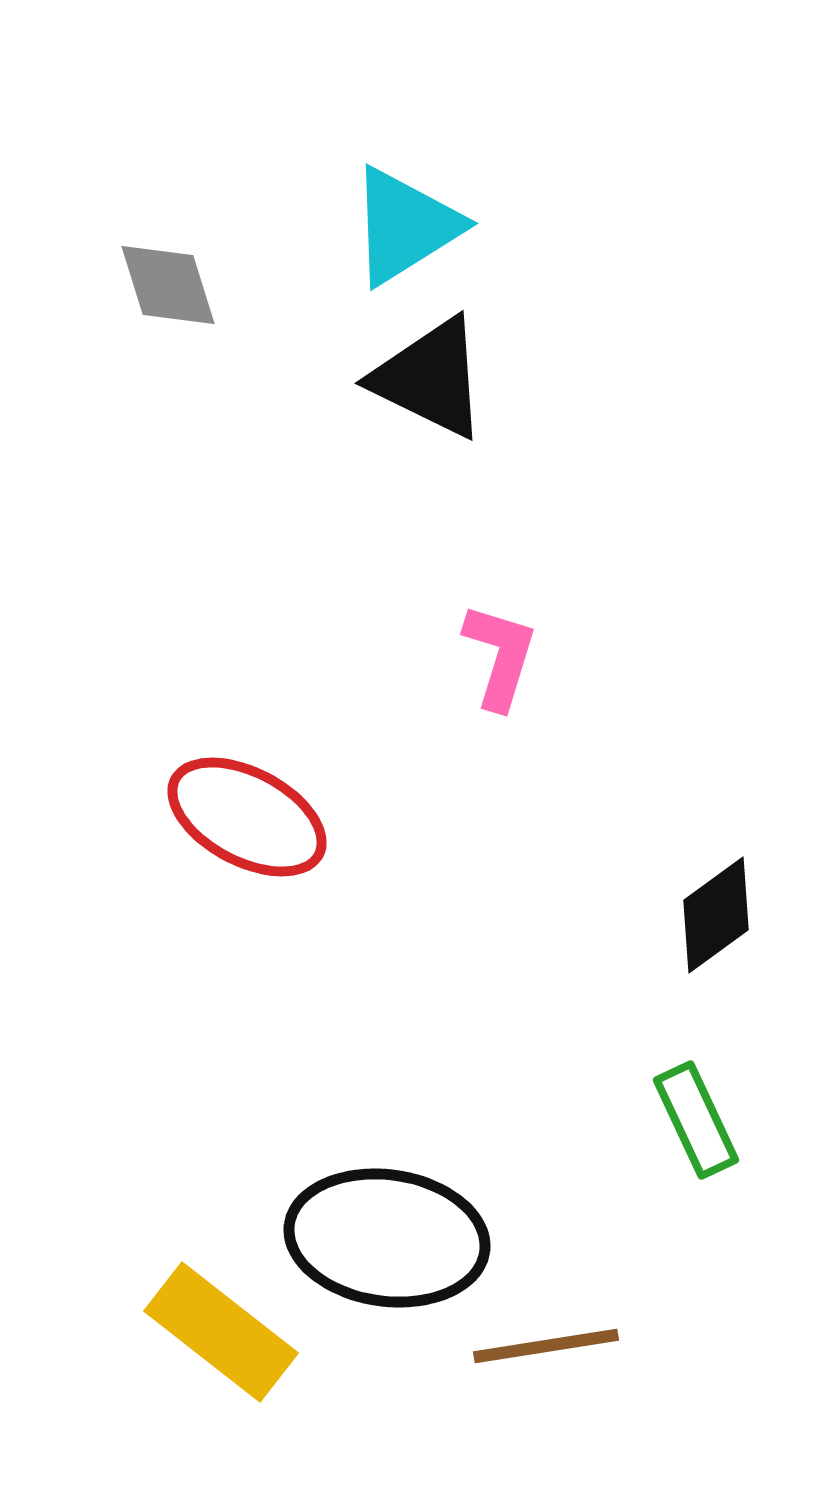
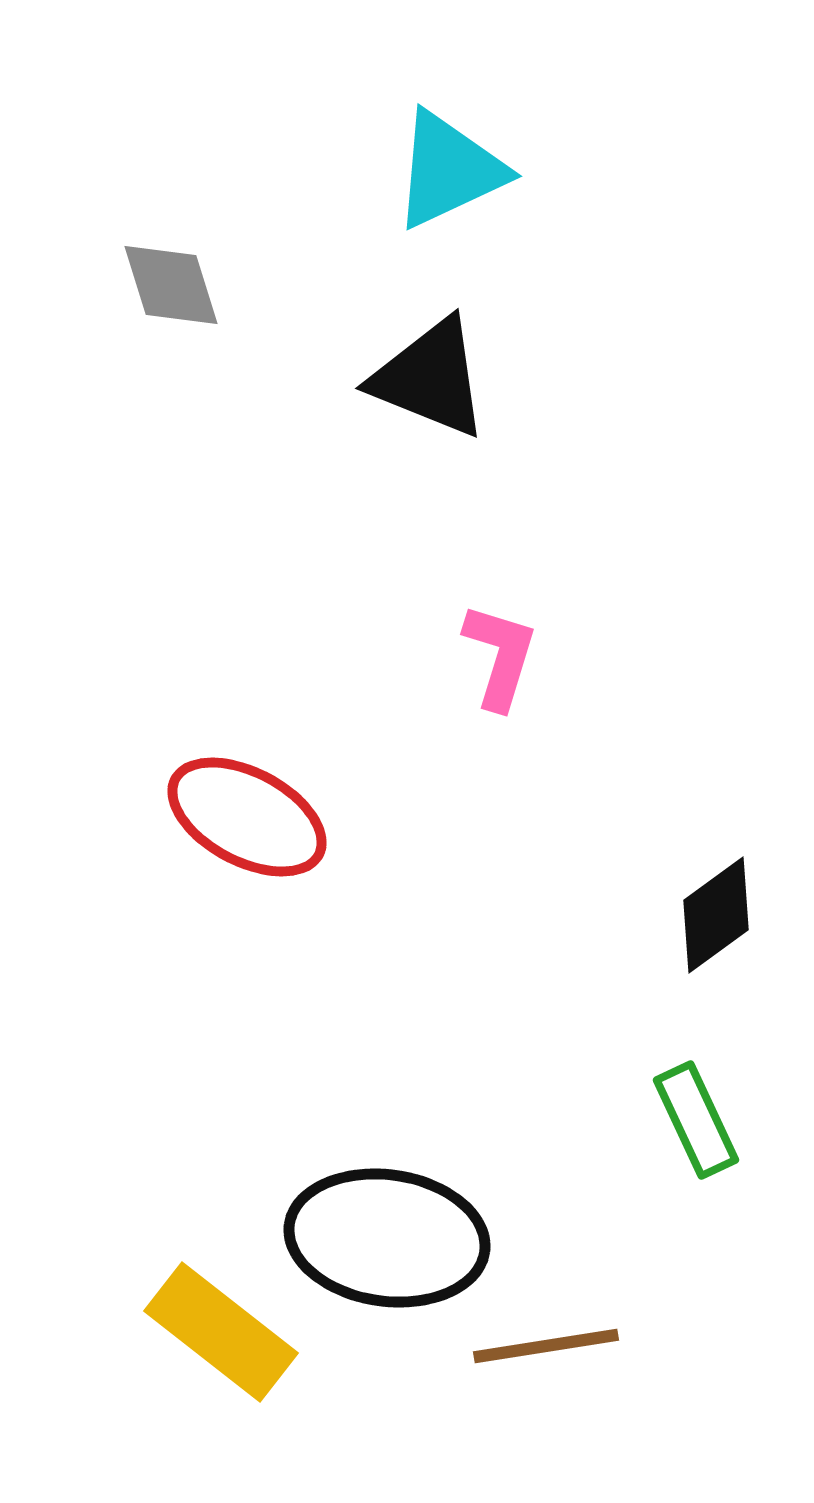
cyan triangle: moved 44 px right, 56 px up; rotated 7 degrees clockwise
gray diamond: moved 3 px right
black triangle: rotated 4 degrees counterclockwise
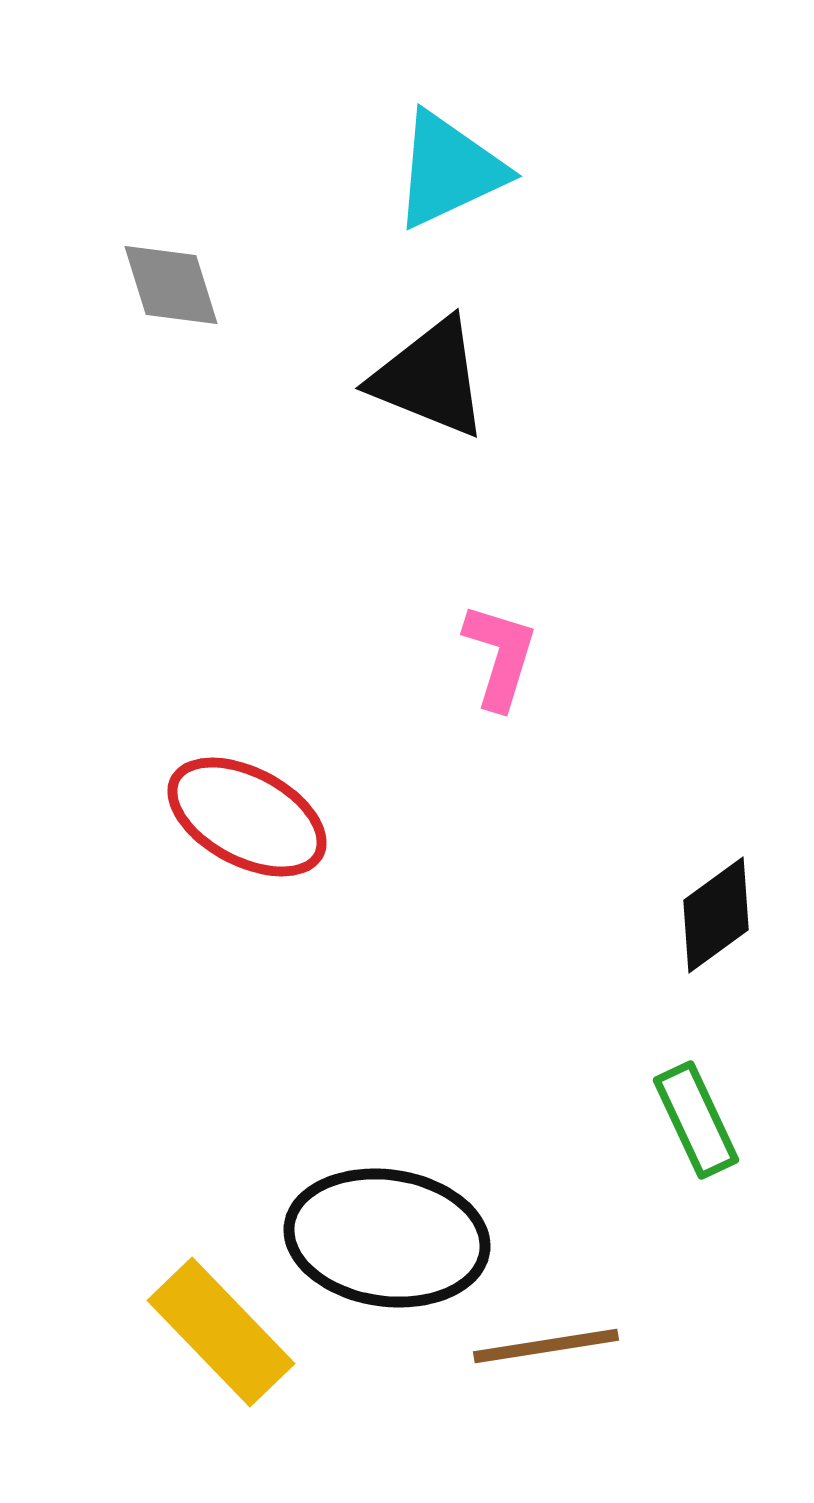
yellow rectangle: rotated 8 degrees clockwise
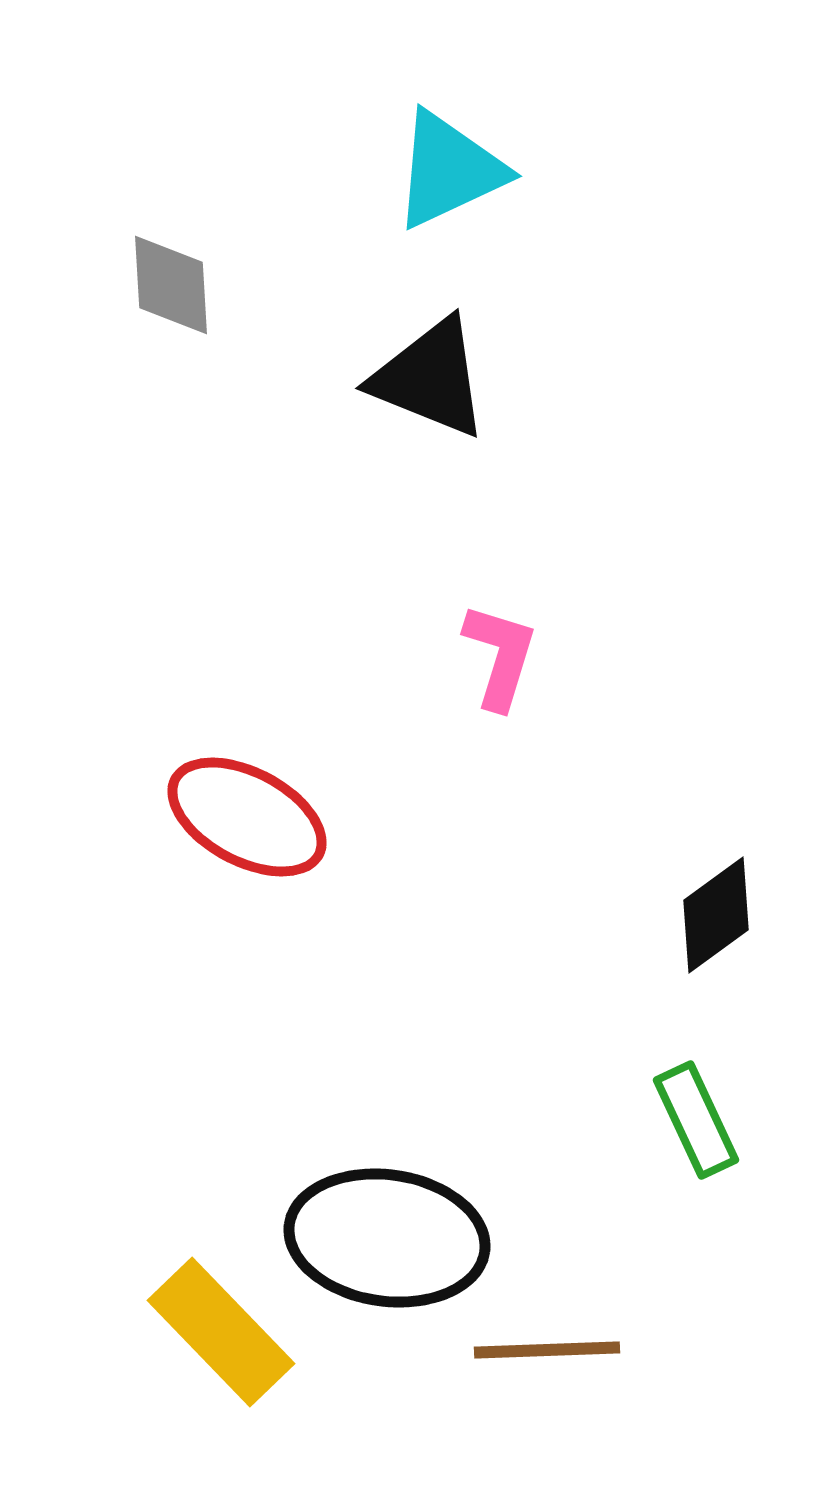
gray diamond: rotated 14 degrees clockwise
brown line: moved 1 px right, 4 px down; rotated 7 degrees clockwise
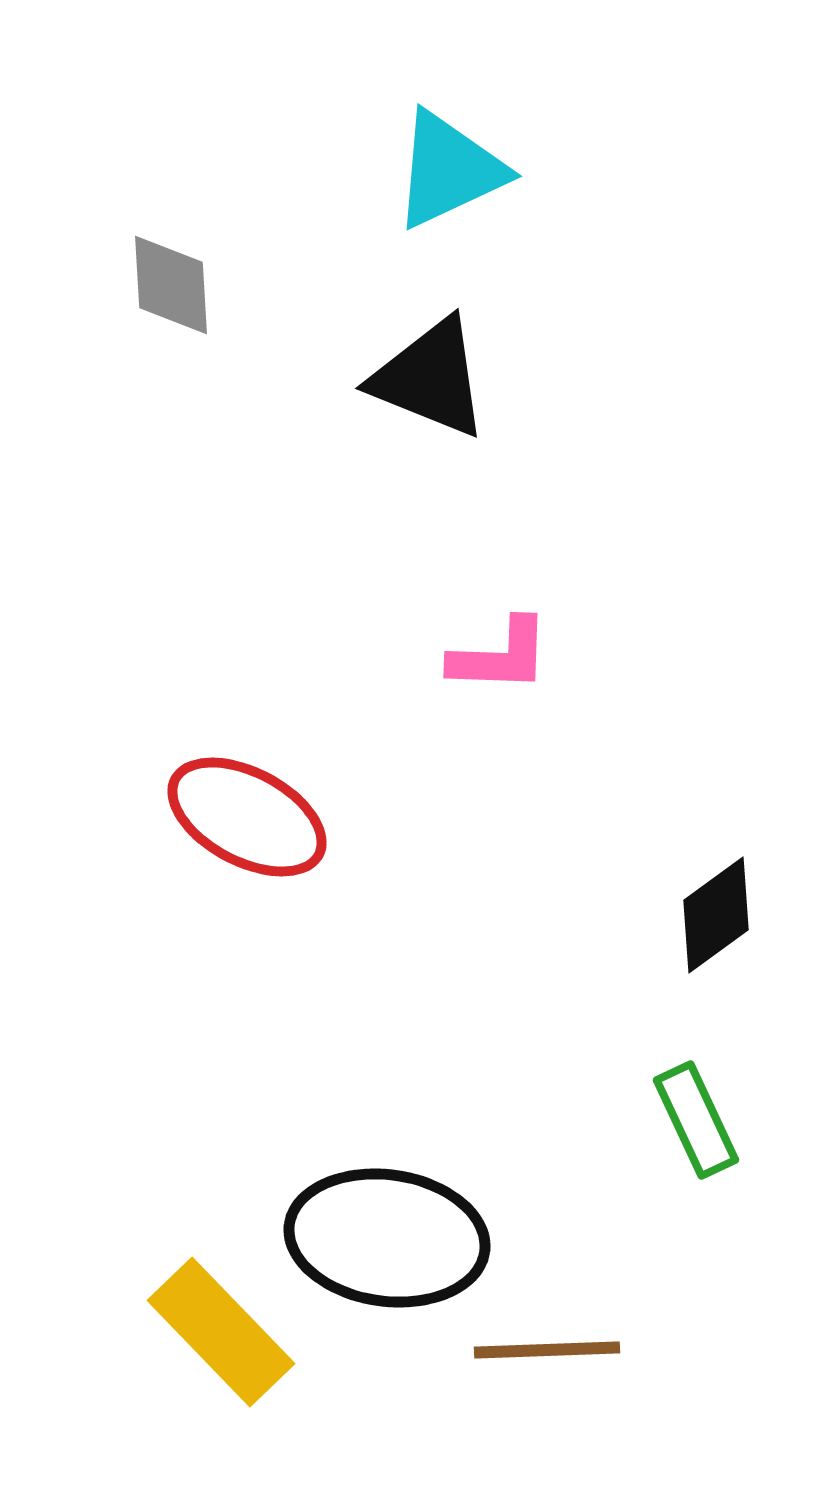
pink L-shape: rotated 75 degrees clockwise
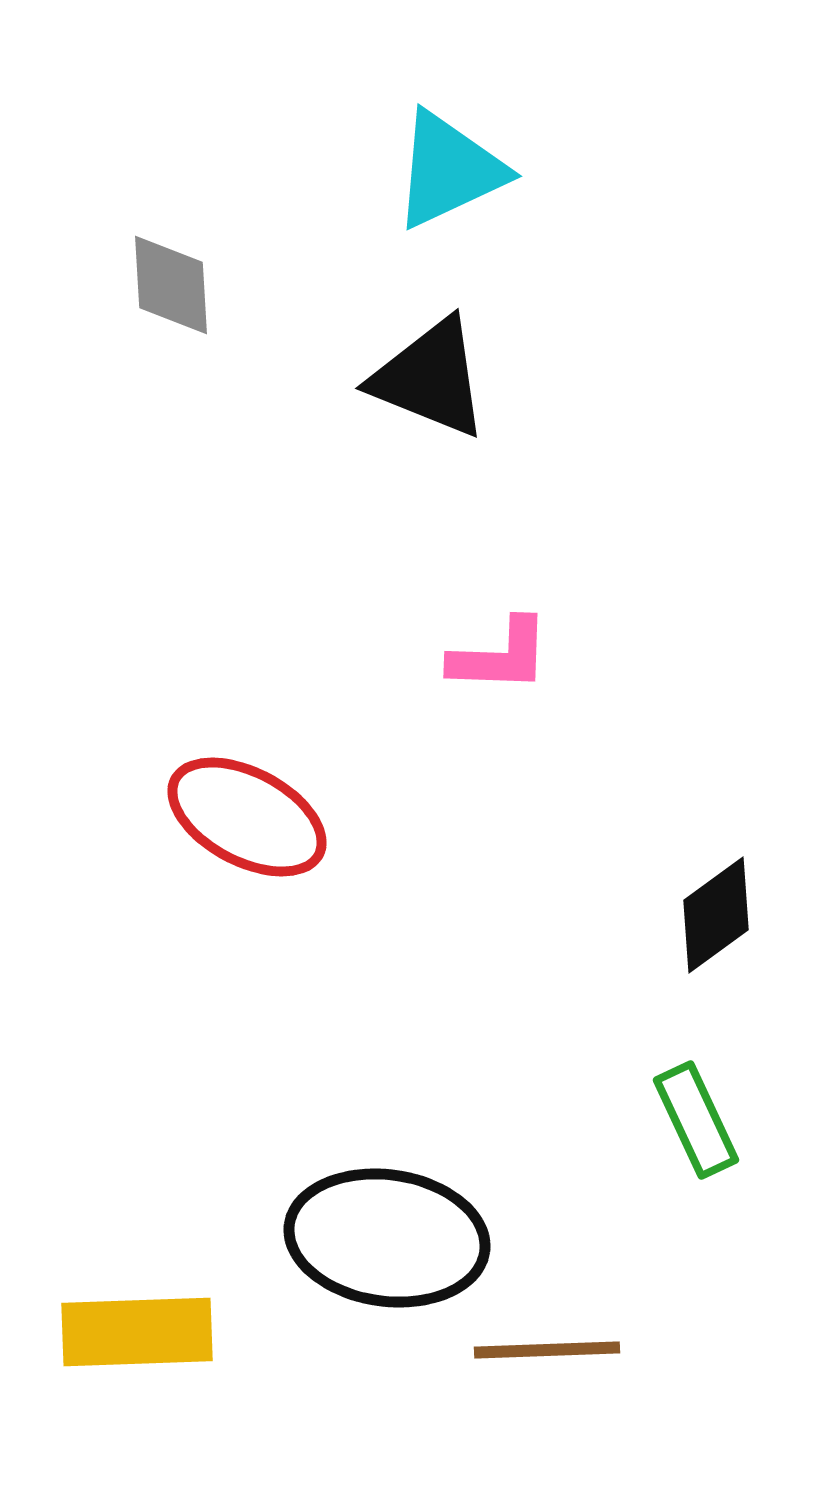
yellow rectangle: moved 84 px left; rotated 48 degrees counterclockwise
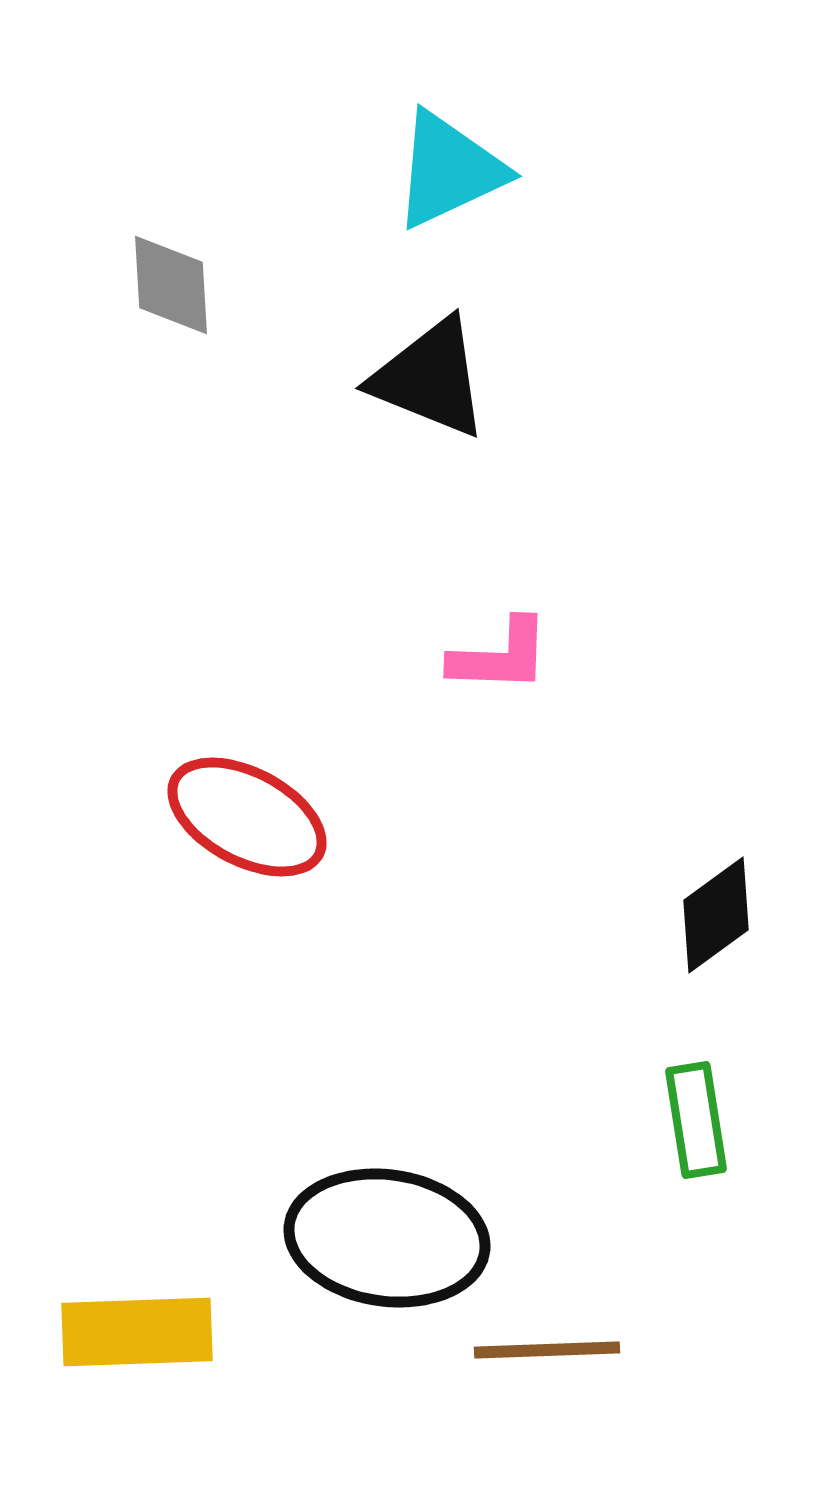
green rectangle: rotated 16 degrees clockwise
